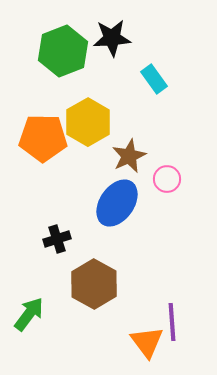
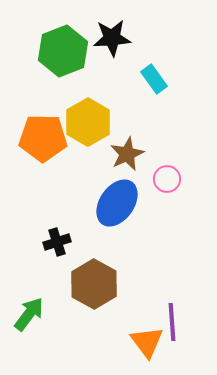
brown star: moved 2 px left, 2 px up
black cross: moved 3 px down
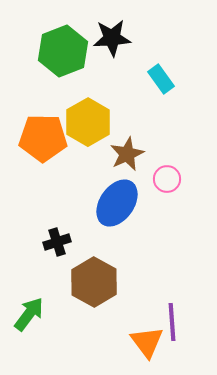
cyan rectangle: moved 7 px right
brown hexagon: moved 2 px up
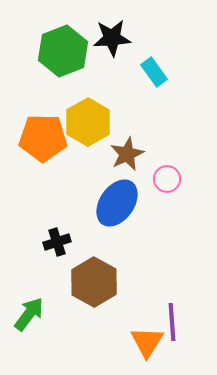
cyan rectangle: moved 7 px left, 7 px up
orange triangle: rotated 9 degrees clockwise
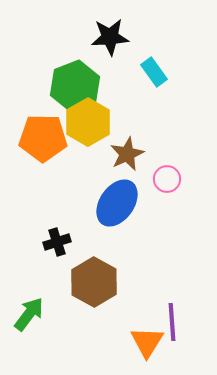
black star: moved 2 px left, 1 px up
green hexagon: moved 12 px right, 35 px down
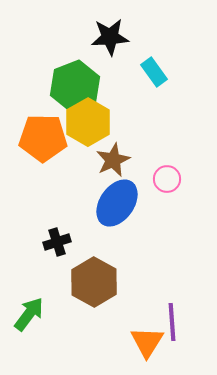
brown star: moved 14 px left, 6 px down
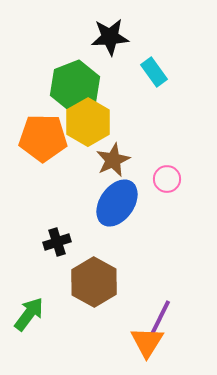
purple line: moved 12 px left, 4 px up; rotated 30 degrees clockwise
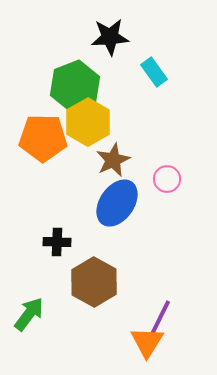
black cross: rotated 20 degrees clockwise
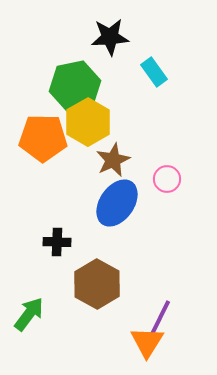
green hexagon: rotated 9 degrees clockwise
brown hexagon: moved 3 px right, 2 px down
